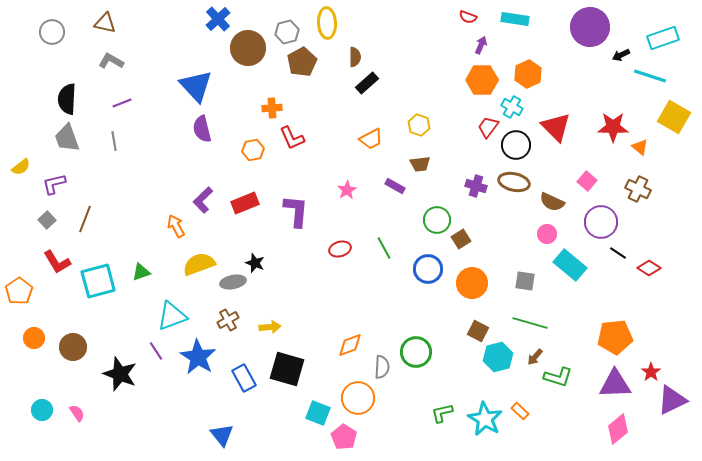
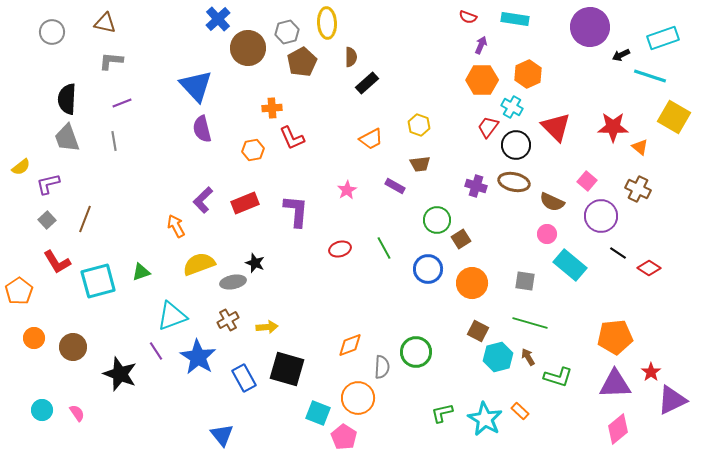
brown semicircle at (355, 57): moved 4 px left
gray L-shape at (111, 61): rotated 25 degrees counterclockwise
purple L-shape at (54, 184): moved 6 px left
purple circle at (601, 222): moved 6 px up
yellow arrow at (270, 327): moved 3 px left
brown arrow at (535, 357): moved 7 px left; rotated 108 degrees clockwise
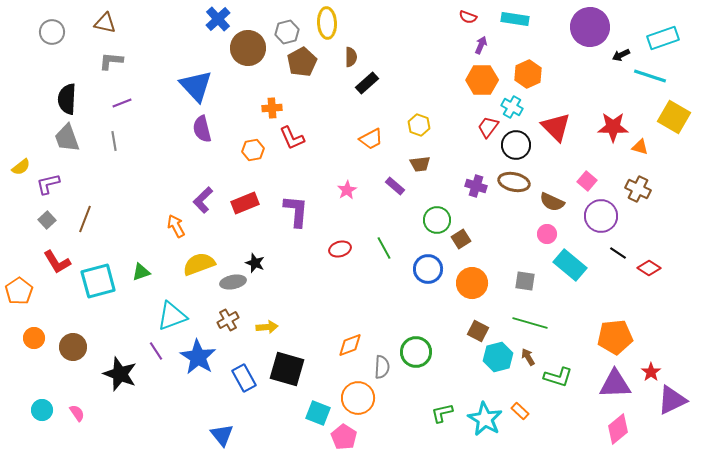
orange triangle at (640, 147): rotated 24 degrees counterclockwise
purple rectangle at (395, 186): rotated 12 degrees clockwise
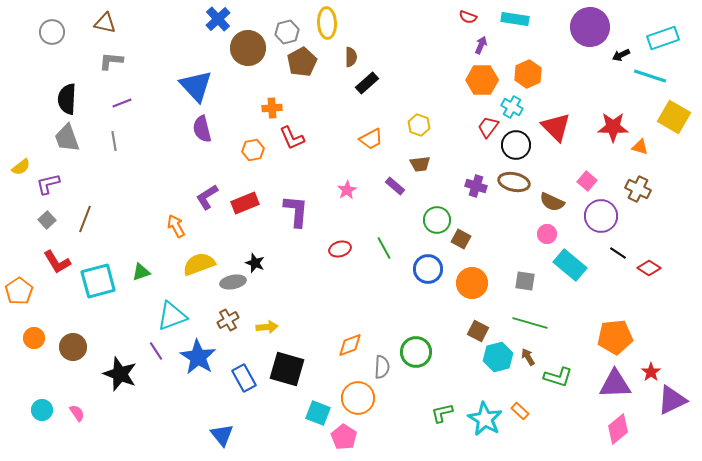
purple L-shape at (203, 200): moved 4 px right, 3 px up; rotated 12 degrees clockwise
brown square at (461, 239): rotated 30 degrees counterclockwise
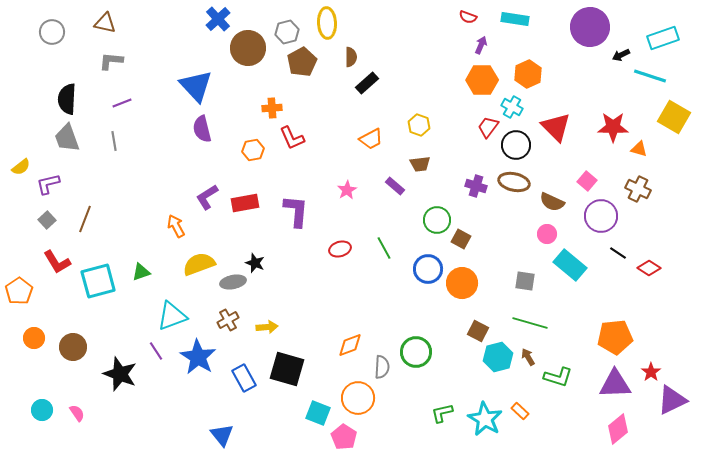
orange triangle at (640, 147): moved 1 px left, 2 px down
red rectangle at (245, 203): rotated 12 degrees clockwise
orange circle at (472, 283): moved 10 px left
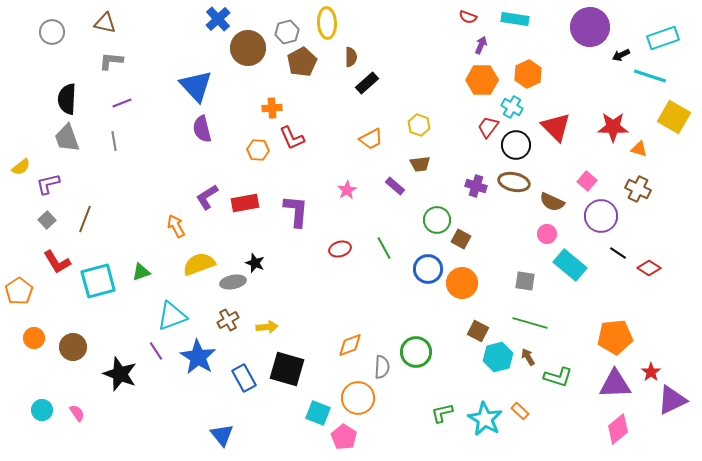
orange hexagon at (253, 150): moved 5 px right; rotated 15 degrees clockwise
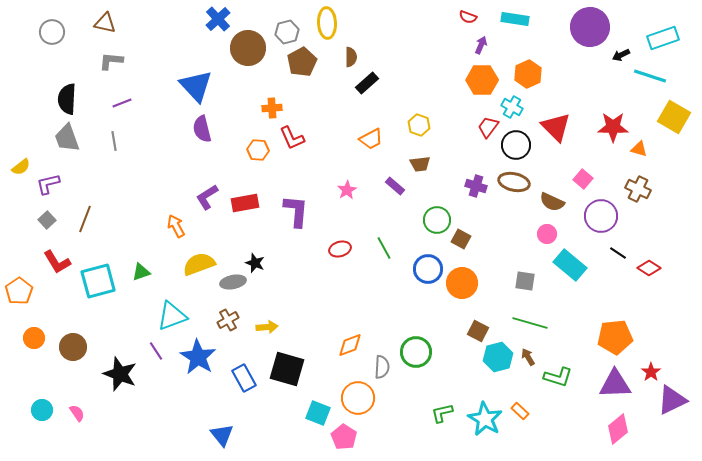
pink square at (587, 181): moved 4 px left, 2 px up
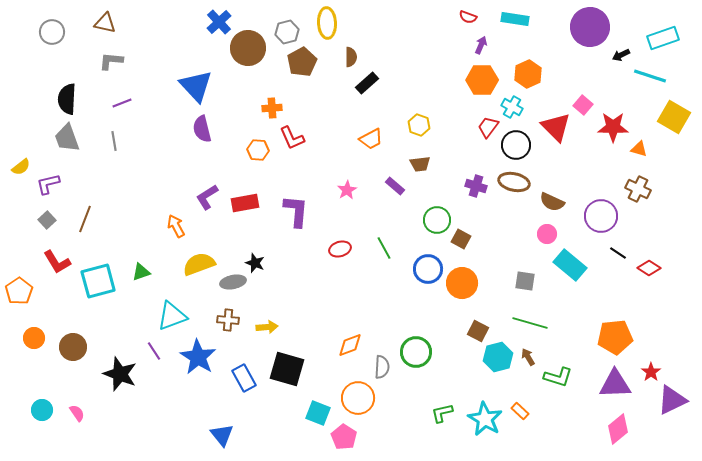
blue cross at (218, 19): moved 1 px right, 3 px down
pink square at (583, 179): moved 74 px up
brown cross at (228, 320): rotated 35 degrees clockwise
purple line at (156, 351): moved 2 px left
